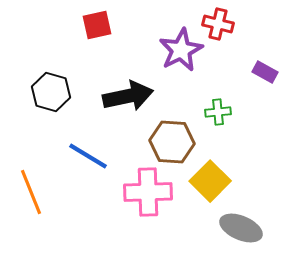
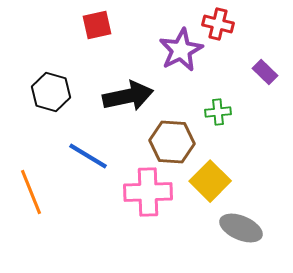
purple rectangle: rotated 15 degrees clockwise
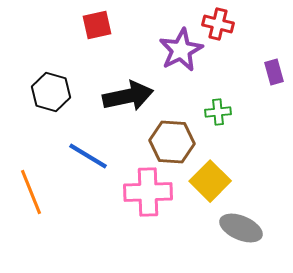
purple rectangle: moved 9 px right; rotated 30 degrees clockwise
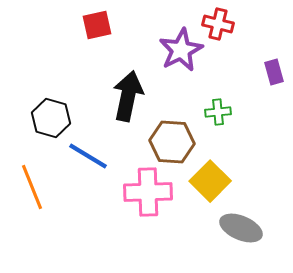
black hexagon: moved 26 px down
black arrow: rotated 66 degrees counterclockwise
orange line: moved 1 px right, 5 px up
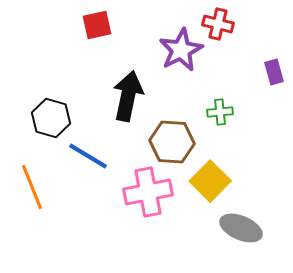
green cross: moved 2 px right
pink cross: rotated 9 degrees counterclockwise
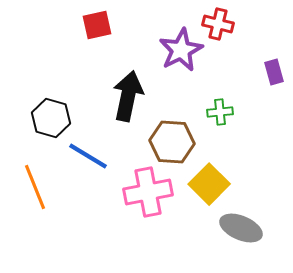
yellow square: moved 1 px left, 3 px down
orange line: moved 3 px right
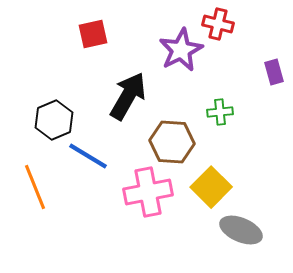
red square: moved 4 px left, 9 px down
black arrow: rotated 18 degrees clockwise
black hexagon: moved 3 px right, 2 px down; rotated 21 degrees clockwise
yellow square: moved 2 px right, 3 px down
gray ellipse: moved 2 px down
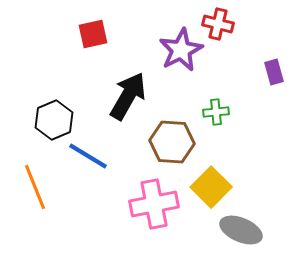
green cross: moved 4 px left
pink cross: moved 6 px right, 12 px down
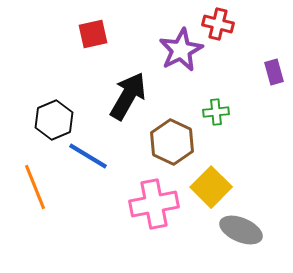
brown hexagon: rotated 21 degrees clockwise
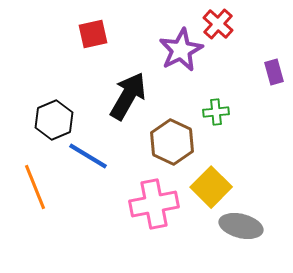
red cross: rotated 28 degrees clockwise
gray ellipse: moved 4 px up; rotated 9 degrees counterclockwise
